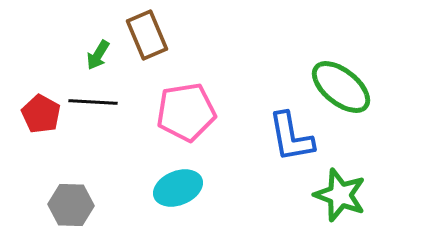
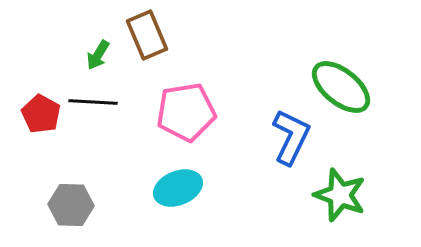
blue L-shape: rotated 144 degrees counterclockwise
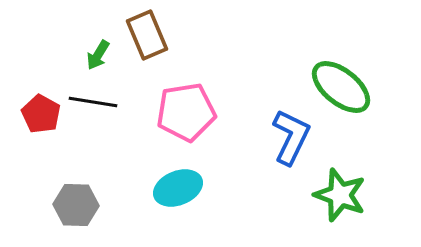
black line: rotated 6 degrees clockwise
gray hexagon: moved 5 px right
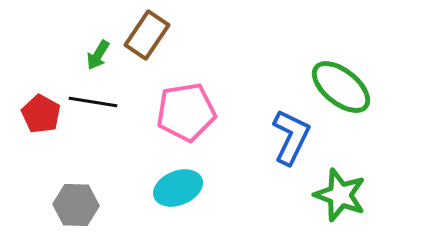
brown rectangle: rotated 57 degrees clockwise
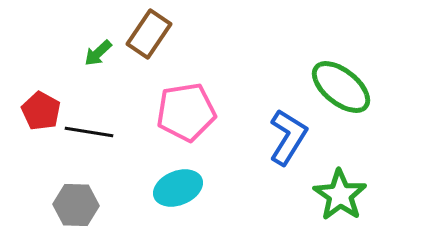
brown rectangle: moved 2 px right, 1 px up
green arrow: moved 2 px up; rotated 16 degrees clockwise
black line: moved 4 px left, 30 px down
red pentagon: moved 3 px up
blue L-shape: moved 3 px left; rotated 6 degrees clockwise
green star: rotated 14 degrees clockwise
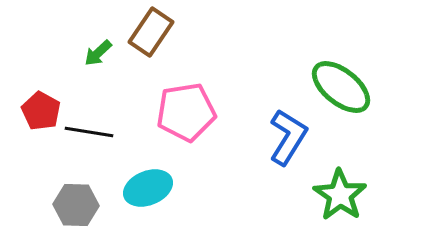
brown rectangle: moved 2 px right, 2 px up
cyan ellipse: moved 30 px left
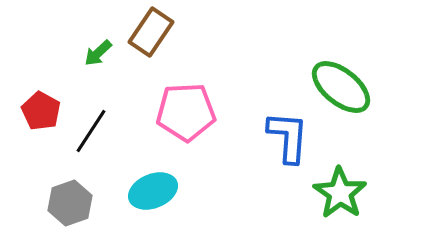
pink pentagon: rotated 6 degrees clockwise
black line: moved 2 px right, 1 px up; rotated 66 degrees counterclockwise
blue L-shape: rotated 28 degrees counterclockwise
cyan ellipse: moved 5 px right, 3 px down
green star: moved 2 px up
gray hexagon: moved 6 px left, 2 px up; rotated 21 degrees counterclockwise
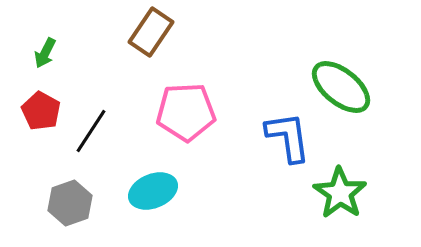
green arrow: moved 53 px left; rotated 20 degrees counterclockwise
blue L-shape: rotated 12 degrees counterclockwise
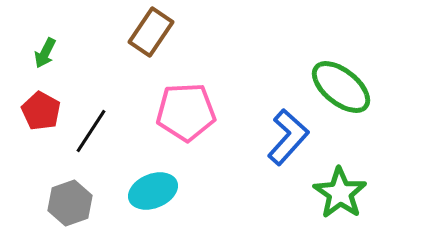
blue L-shape: rotated 50 degrees clockwise
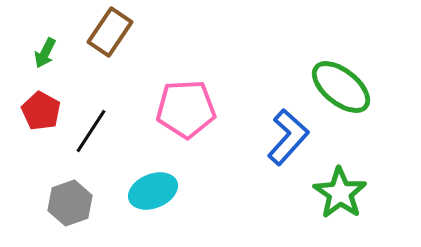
brown rectangle: moved 41 px left
pink pentagon: moved 3 px up
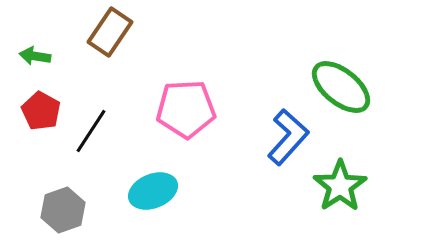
green arrow: moved 10 px left, 3 px down; rotated 72 degrees clockwise
green star: moved 7 px up; rotated 4 degrees clockwise
gray hexagon: moved 7 px left, 7 px down
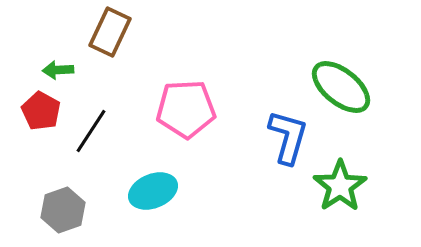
brown rectangle: rotated 9 degrees counterclockwise
green arrow: moved 23 px right, 14 px down; rotated 12 degrees counterclockwise
blue L-shape: rotated 26 degrees counterclockwise
